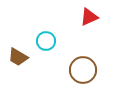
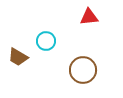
red triangle: rotated 18 degrees clockwise
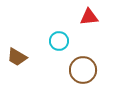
cyan circle: moved 13 px right
brown trapezoid: moved 1 px left
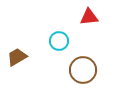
brown trapezoid: rotated 120 degrees clockwise
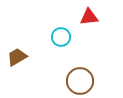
cyan circle: moved 2 px right, 4 px up
brown circle: moved 3 px left, 11 px down
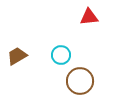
cyan circle: moved 18 px down
brown trapezoid: moved 1 px up
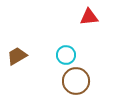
cyan circle: moved 5 px right
brown circle: moved 4 px left
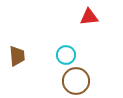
brown trapezoid: rotated 115 degrees clockwise
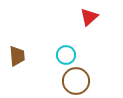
red triangle: rotated 36 degrees counterclockwise
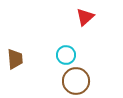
red triangle: moved 4 px left
brown trapezoid: moved 2 px left, 3 px down
